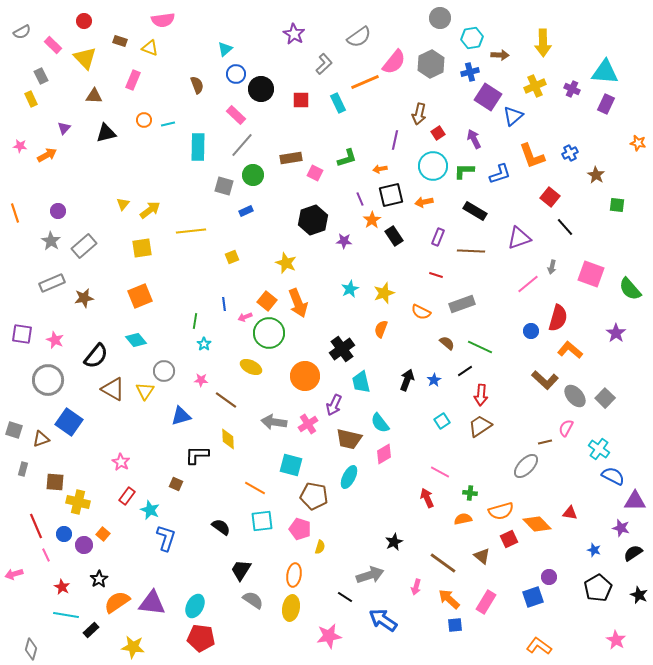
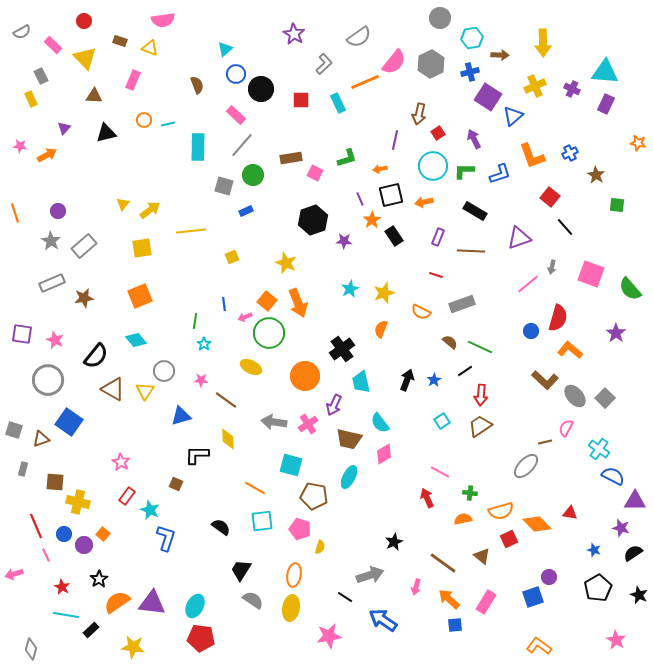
brown semicircle at (447, 343): moved 3 px right, 1 px up
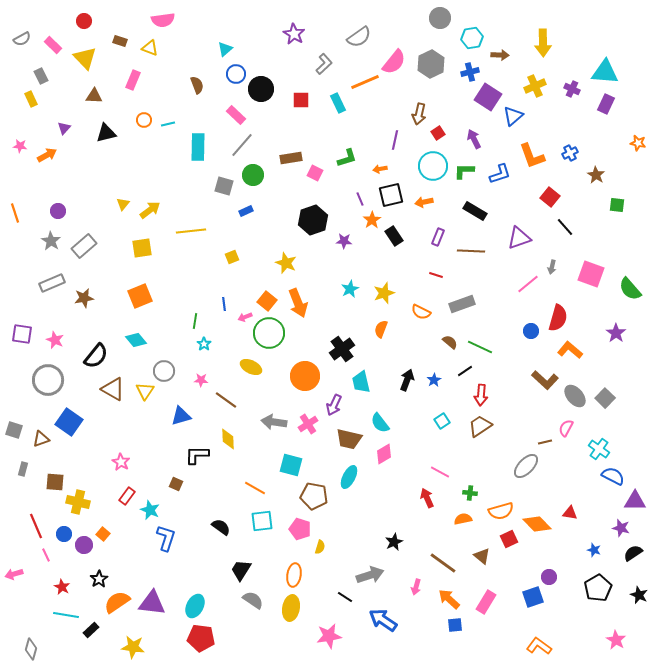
gray semicircle at (22, 32): moved 7 px down
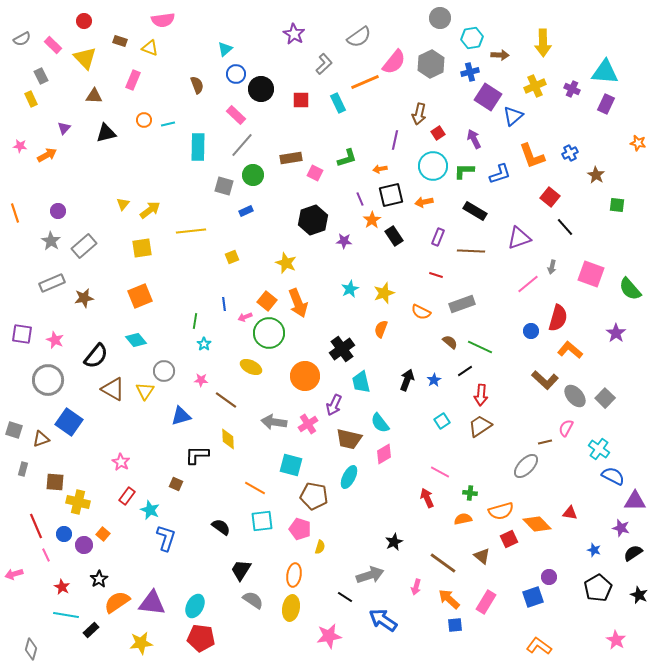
yellow star at (133, 647): moved 8 px right, 4 px up; rotated 15 degrees counterclockwise
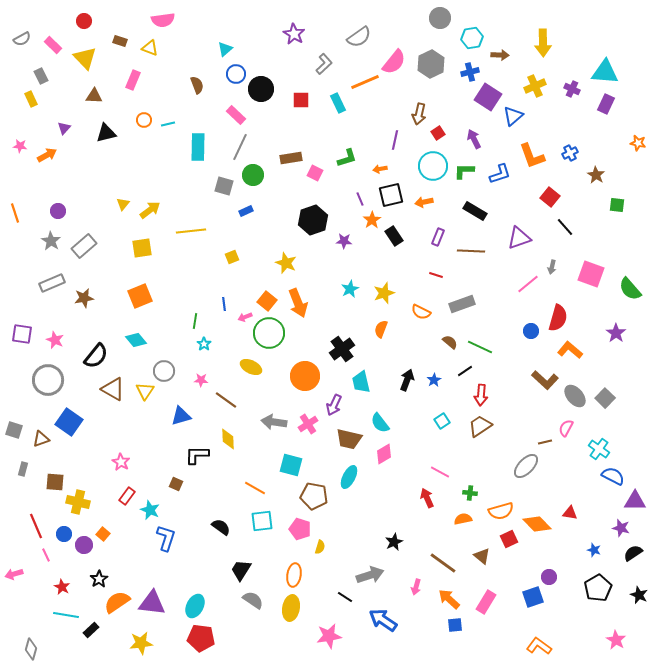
gray line at (242, 145): moved 2 px left, 2 px down; rotated 16 degrees counterclockwise
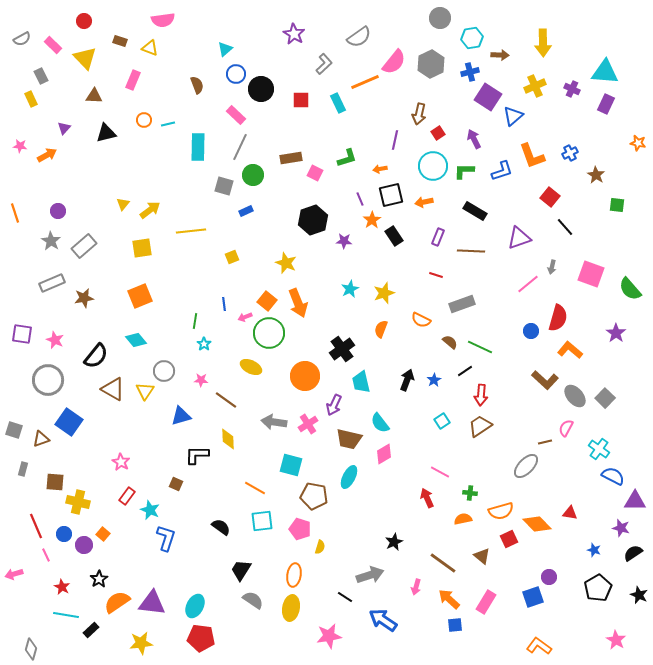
blue L-shape at (500, 174): moved 2 px right, 3 px up
orange semicircle at (421, 312): moved 8 px down
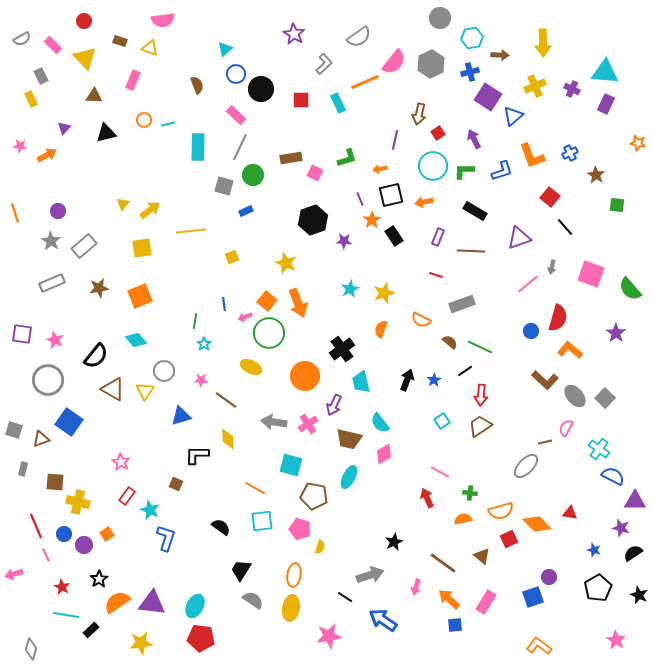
brown star at (84, 298): moved 15 px right, 10 px up
orange square at (103, 534): moved 4 px right; rotated 16 degrees clockwise
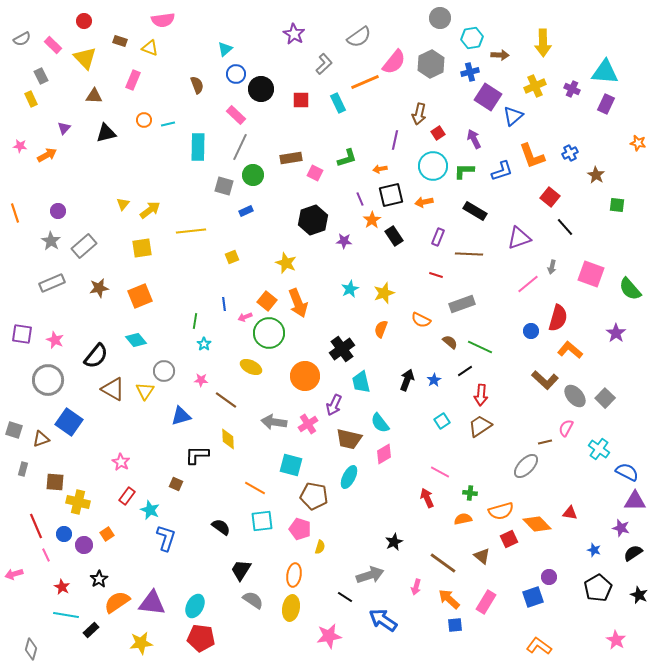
brown line at (471, 251): moved 2 px left, 3 px down
blue semicircle at (613, 476): moved 14 px right, 4 px up
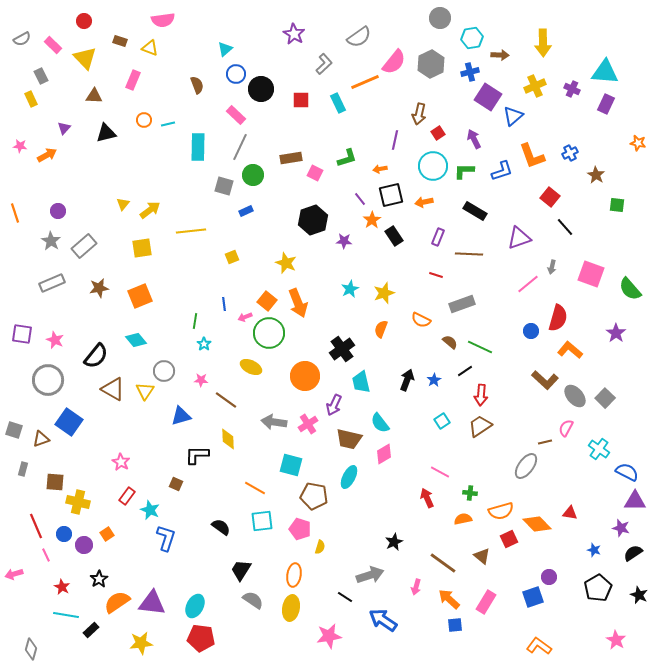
purple line at (360, 199): rotated 16 degrees counterclockwise
gray ellipse at (526, 466): rotated 8 degrees counterclockwise
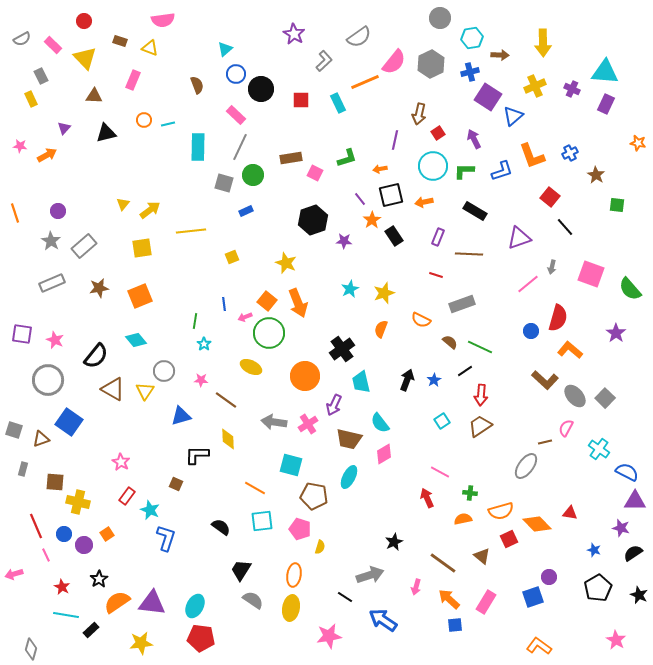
gray L-shape at (324, 64): moved 3 px up
gray square at (224, 186): moved 3 px up
